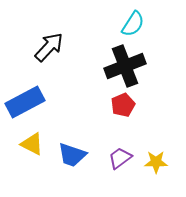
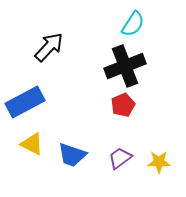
yellow star: moved 3 px right
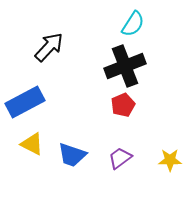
yellow star: moved 11 px right, 2 px up
